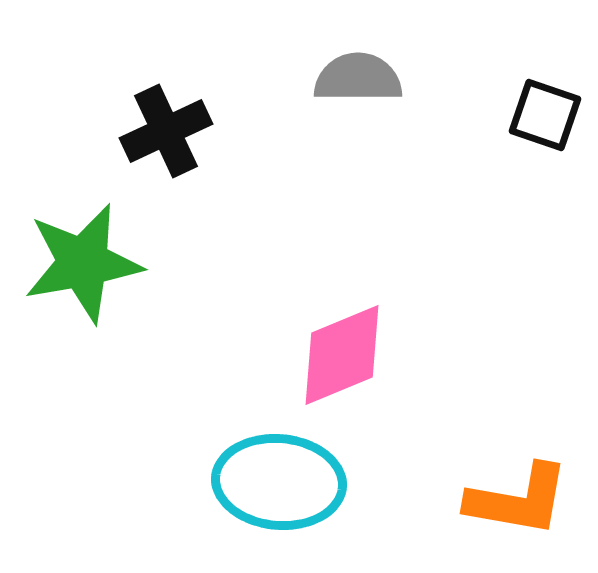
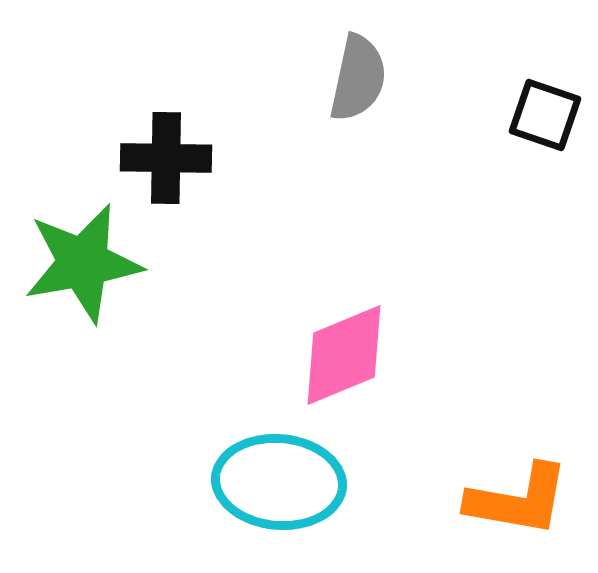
gray semicircle: rotated 102 degrees clockwise
black cross: moved 27 px down; rotated 26 degrees clockwise
pink diamond: moved 2 px right
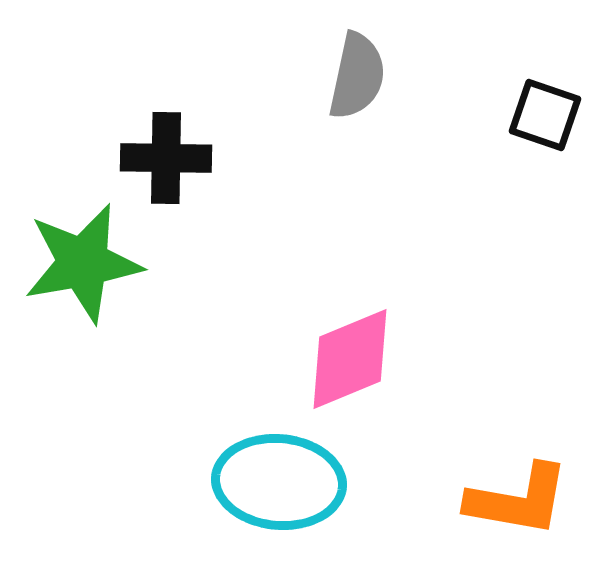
gray semicircle: moved 1 px left, 2 px up
pink diamond: moved 6 px right, 4 px down
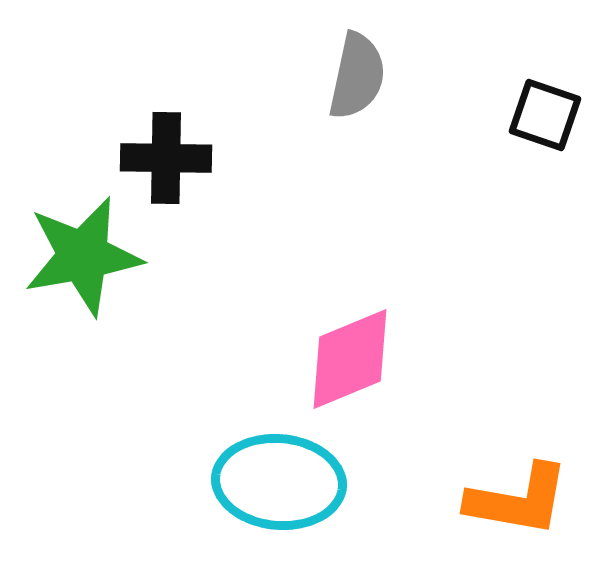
green star: moved 7 px up
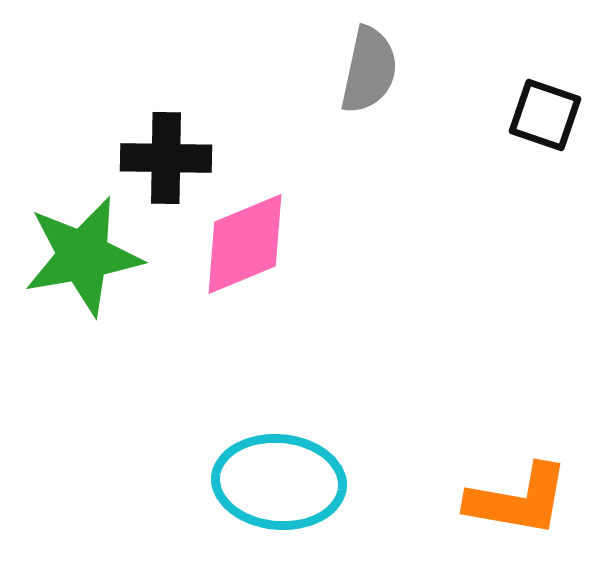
gray semicircle: moved 12 px right, 6 px up
pink diamond: moved 105 px left, 115 px up
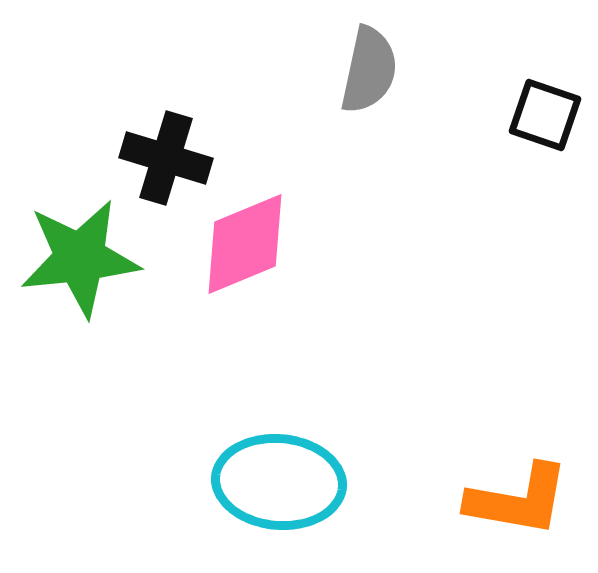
black cross: rotated 16 degrees clockwise
green star: moved 3 px left, 2 px down; rotated 4 degrees clockwise
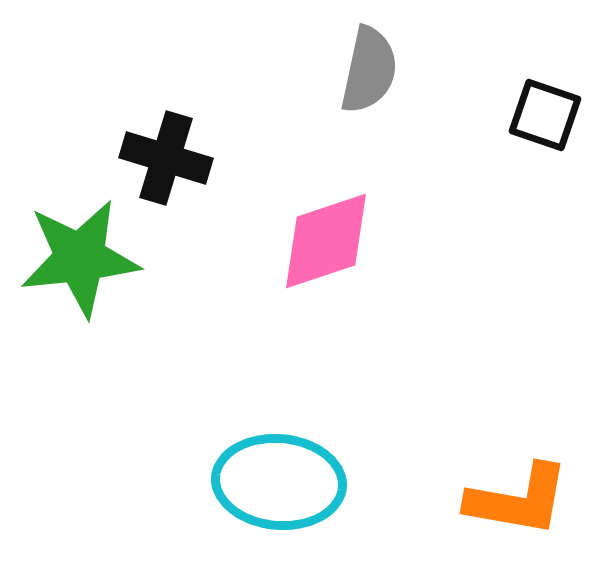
pink diamond: moved 81 px right, 3 px up; rotated 4 degrees clockwise
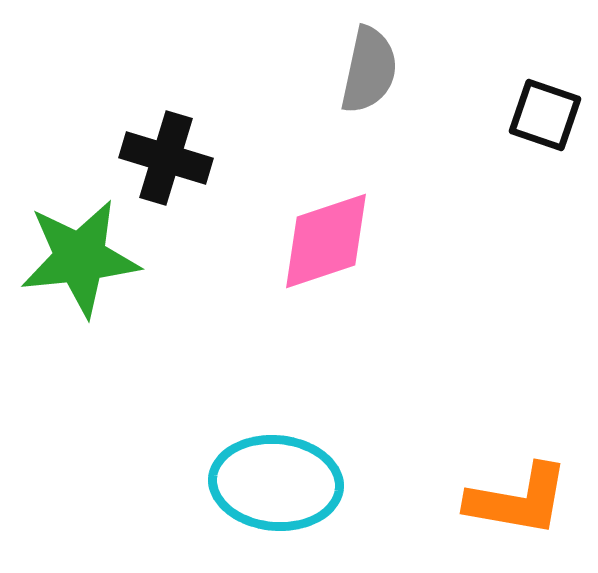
cyan ellipse: moved 3 px left, 1 px down
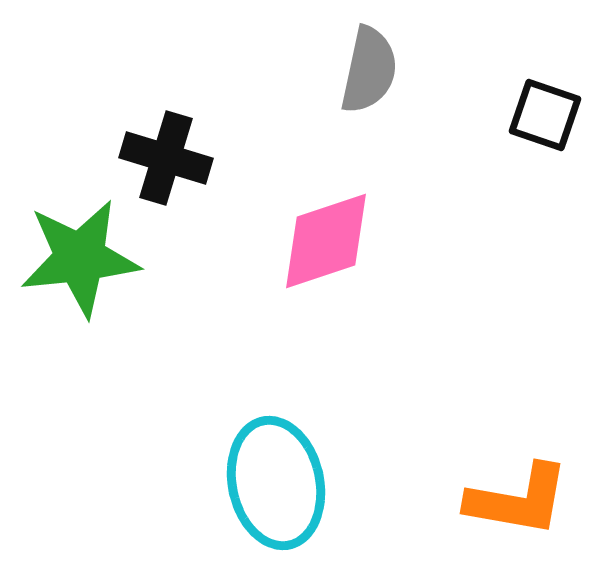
cyan ellipse: rotated 73 degrees clockwise
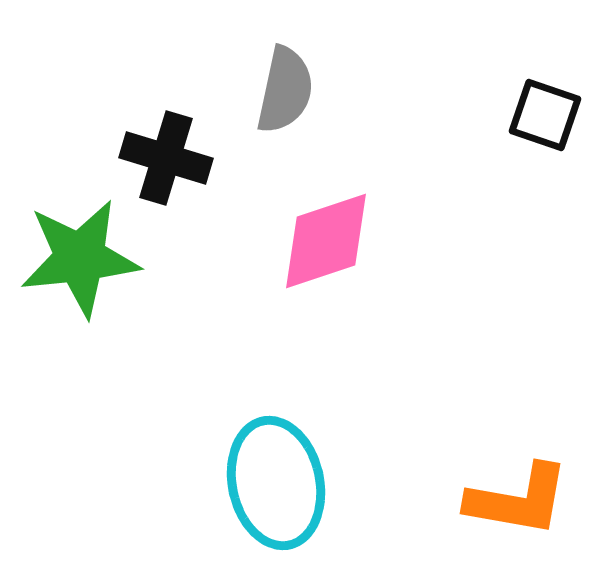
gray semicircle: moved 84 px left, 20 px down
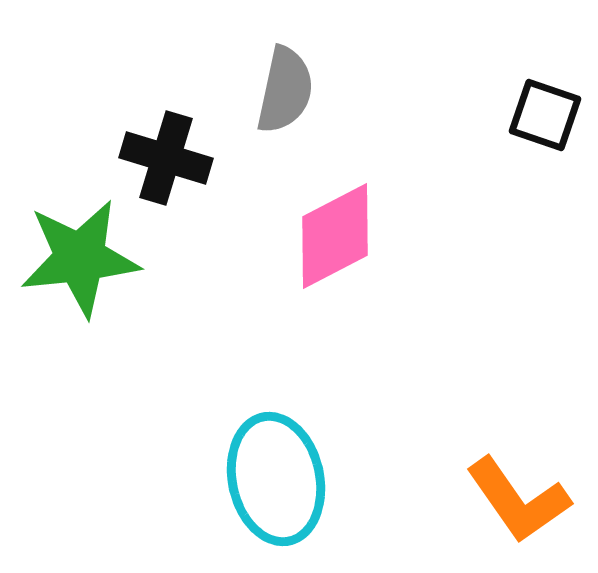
pink diamond: moved 9 px right, 5 px up; rotated 9 degrees counterclockwise
cyan ellipse: moved 4 px up
orange L-shape: rotated 45 degrees clockwise
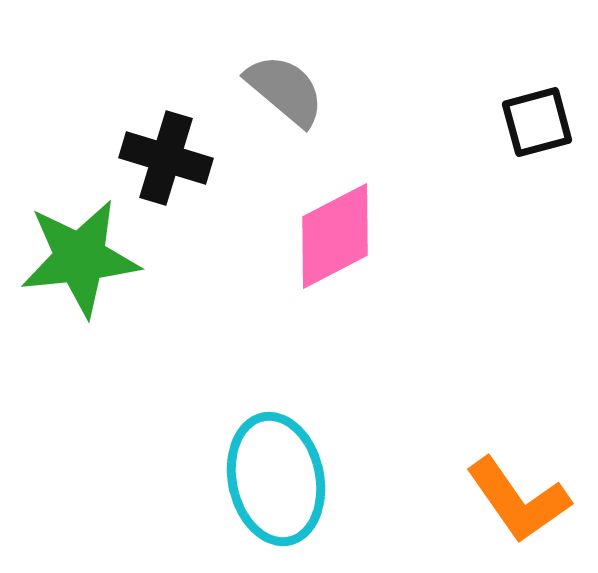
gray semicircle: rotated 62 degrees counterclockwise
black square: moved 8 px left, 7 px down; rotated 34 degrees counterclockwise
